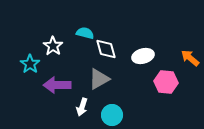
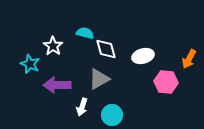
orange arrow: moved 1 px left, 1 px down; rotated 102 degrees counterclockwise
cyan star: rotated 12 degrees counterclockwise
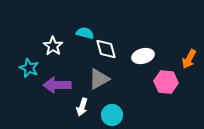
cyan star: moved 1 px left, 4 px down
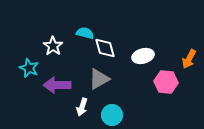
white diamond: moved 1 px left, 1 px up
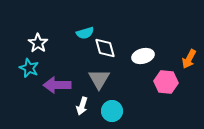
cyan semicircle: rotated 150 degrees clockwise
white star: moved 15 px left, 3 px up
gray triangle: rotated 30 degrees counterclockwise
white arrow: moved 1 px up
cyan circle: moved 4 px up
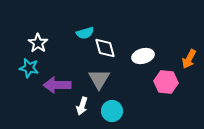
cyan star: rotated 12 degrees counterclockwise
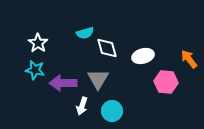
white diamond: moved 2 px right
orange arrow: rotated 114 degrees clockwise
cyan star: moved 6 px right, 2 px down
gray triangle: moved 1 px left
purple arrow: moved 6 px right, 2 px up
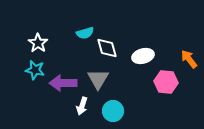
cyan circle: moved 1 px right
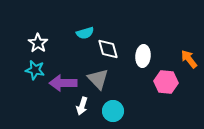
white diamond: moved 1 px right, 1 px down
white ellipse: rotated 70 degrees counterclockwise
gray triangle: rotated 15 degrees counterclockwise
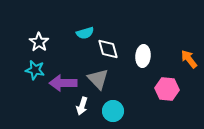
white star: moved 1 px right, 1 px up
pink hexagon: moved 1 px right, 7 px down
